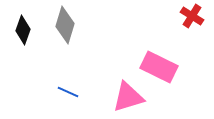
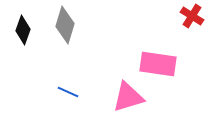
pink rectangle: moved 1 px left, 3 px up; rotated 18 degrees counterclockwise
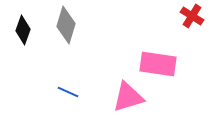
gray diamond: moved 1 px right
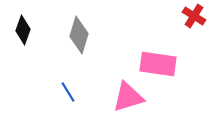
red cross: moved 2 px right
gray diamond: moved 13 px right, 10 px down
blue line: rotated 35 degrees clockwise
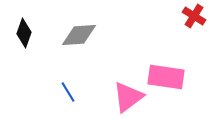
black diamond: moved 1 px right, 3 px down
gray diamond: rotated 69 degrees clockwise
pink rectangle: moved 8 px right, 13 px down
pink triangle: rotated 20 degrees counterclockwise
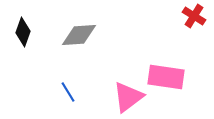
black diamond: moved 1 px left, 1 px up
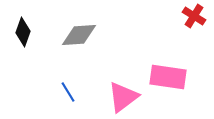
pink rectangle: moved 2 px right
pink triangle: moved 5 px left
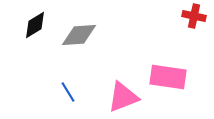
red cross: rotated 20 degrees counterclockwise
black diamond: moved 12 px right, 7 px up; rotated 40 degrees clockwise
pink triangle: rotated 16 degrees clockwise
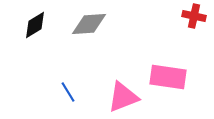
gray diamond: moved 10 px right, 11 px up
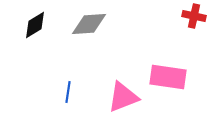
blue line: rotated 40 degrees clockwise
